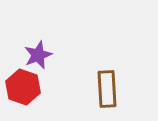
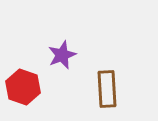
purple star: moved 24 px right
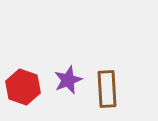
purple star: moved 6 px right, 25 px down
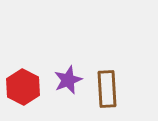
red hexagon: rotated 8 degrees clockwise
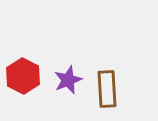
red hexagon: moved 11 px up
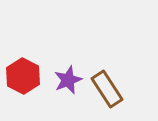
brown rectangle: rotated 30 degrees counterclockwise
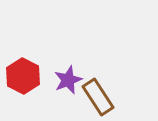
brown rectangle: moved 9 px left, 8 px down
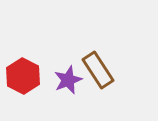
brown rectangle: moved 27 px up
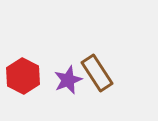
brown rectangle: moved 1 px left, 3 px down
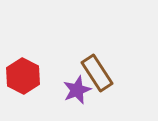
purple star: moved 9 px right, 10 px down
